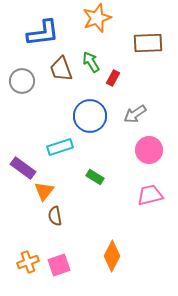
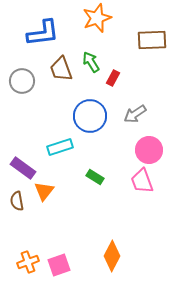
brown rectangle: moved 4 px right, 3 px up
pink trapezoid: moved 8 px left, 14 px up; rotated 96 degrees counterclockwise
brown semicircle: moved 38 px left, 15 px up
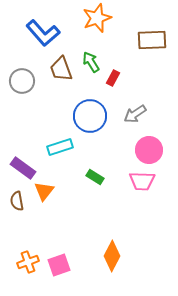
blue L-shape: rotated 56 degrees clockwise
pink trapezoid: rotated 68 degrees counterclockwise
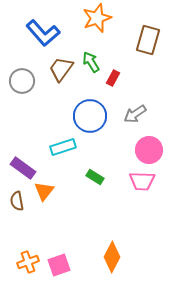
brown rectangle: moved 4 px left; rotated 72 degrees counterclockwise
brown trapezoid: rotated 56 degrees clockwise
cyan rectangle: moved 3 px right
orange diamond: moved 1 px down
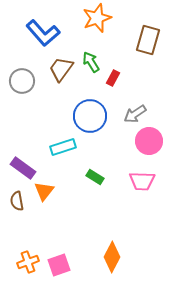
pink circle: moved 9 px up
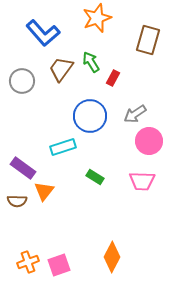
brown semicircle: rotated 78 degrees counterclockwise
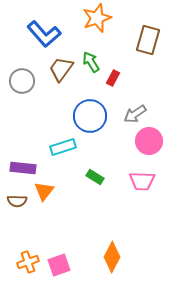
blue L-shape: moved 1 px right, 1 px down
purple rectangle: rotated 30 degrees counterclockwise
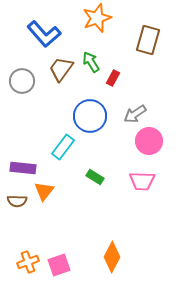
cyan rectangle: rotated 35 degrees counterclockwise
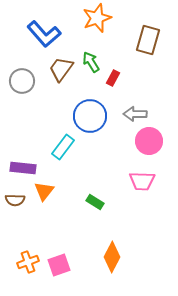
gray arrow: rotated 35 degrees clockwise
green rectangle: moved 25 px down
brown semicircle: moved 2 px left, 1 px up
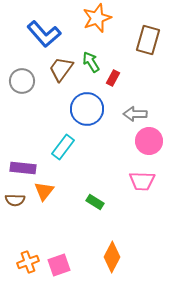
blue circle: moved 3 px left, 7 px up
